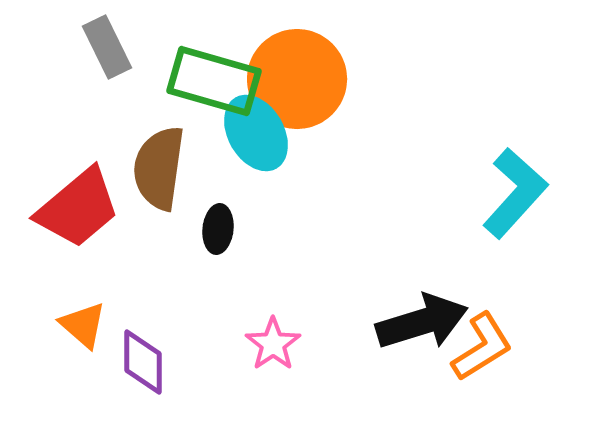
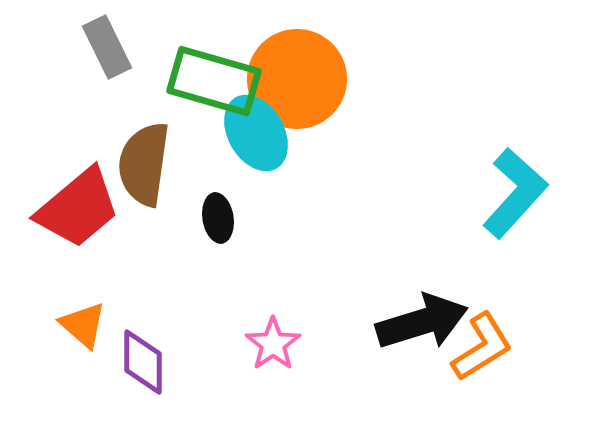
brown semicircle: moved 15 px left, 4 px up
black ellipse: moved 11 px up; rotated 15 degrees counterclockwise
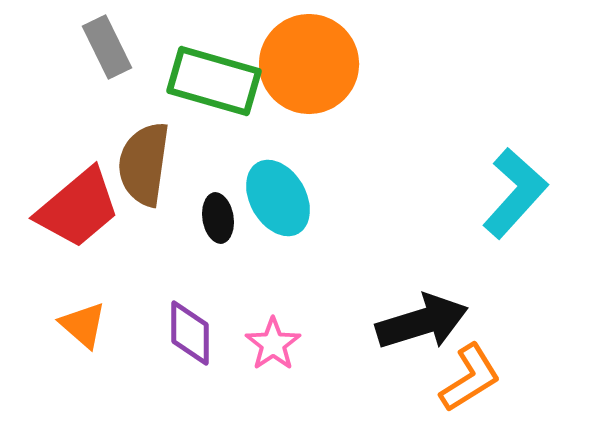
orange circle: moved 12 px right, 15 px up
cyan ellipse: moved 22 px right, 65 px down
orange L-shape: moved 12 px left, 31 px down
purple diamond: moved 47 px right, 29 px up
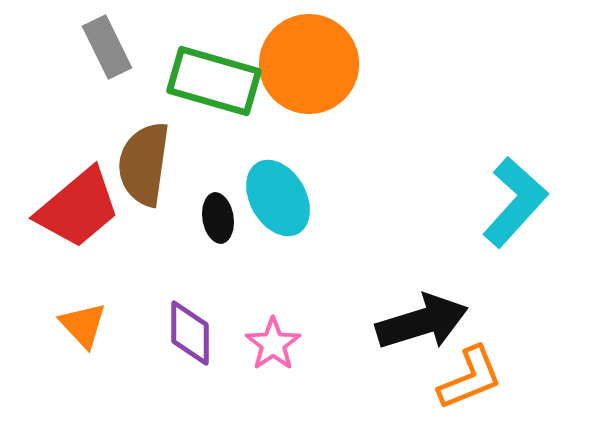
cyan L-shape: moved 9 px down
orange triangle: rotated 6 degrees clockwise
orange L-shape: rotated 10 degrees clockwise
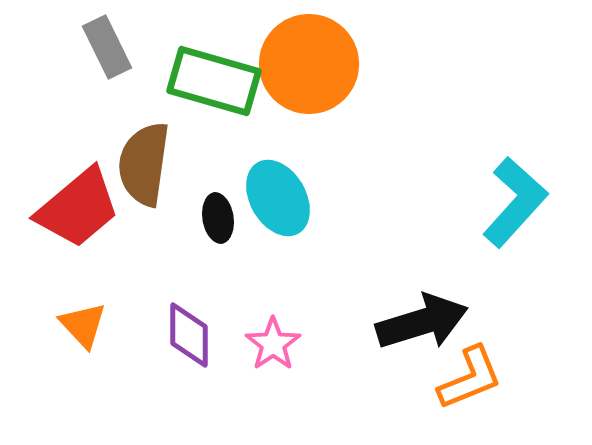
purple diamond: moved 1 px left, 2 px down
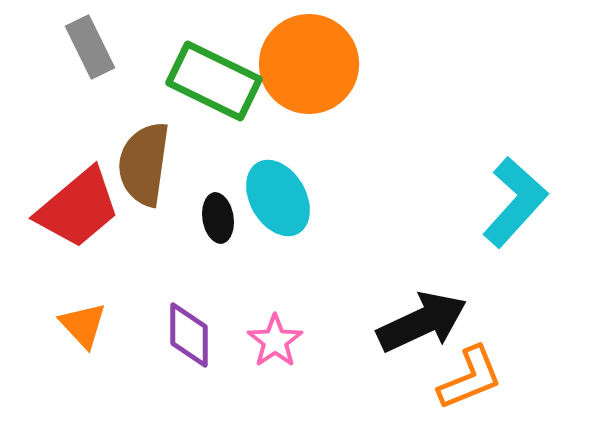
gray rectangle: moved 17 px left
green rectangle: rotated 10 degrees clockwise
black arrow: rotated 8 degrees counterclockwise
pink star: moved 2 px right, 3 px up
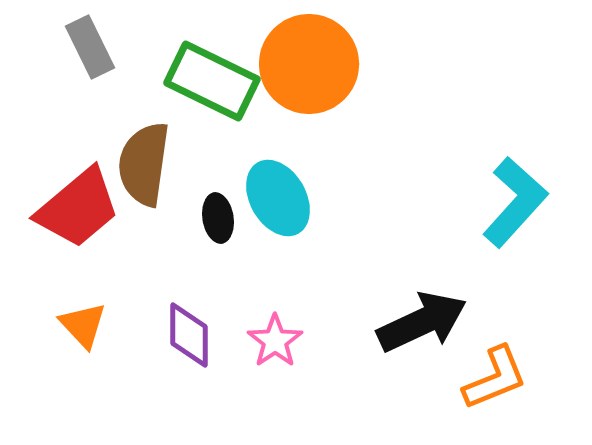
green rectangle: moved 2 px left
orange L-shape: moved 25 px right
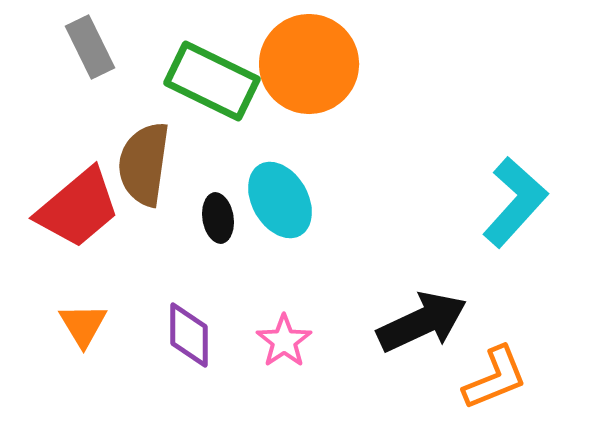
cyan ellipse: moved 2 px right, 2 px down
orange triangle: rotated 12 degrees clockwise
pink star: moved 9 px right
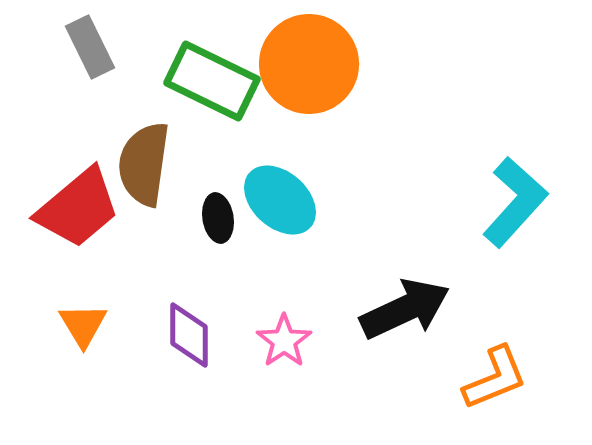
cyan ellipse: rotated 18 degrees counterclockwise
black arrow: moved 17 px left, 13 px up
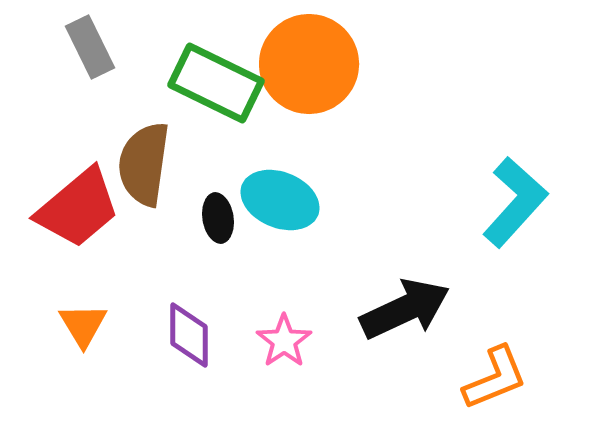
green rectangle: moved 4 px right, 2 px down
cyan ellipse: rotated 20 degrees counterclockwise
